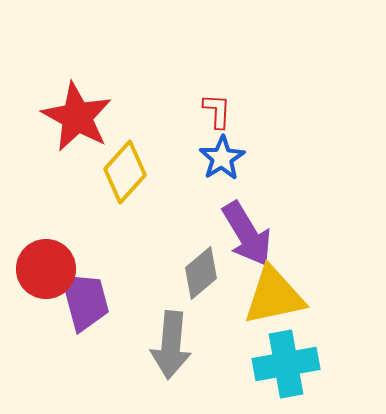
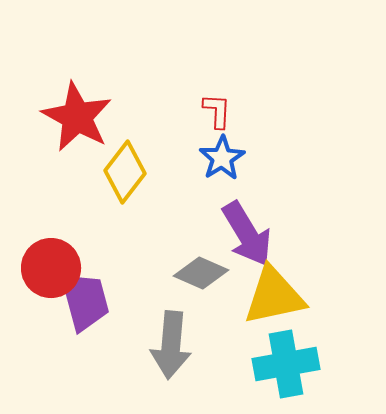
yellow diamond: rotated 4 degrees counterclockwise
red circle: moved 5 px right, 1 px up
gray diamond: rotated 64 degrees clockwise
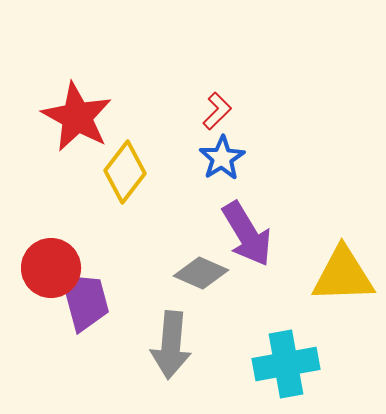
red L-shape: rotated 42 degrees clockwise
yellow triangle: moved 69 px right, 21 px up; rotated 10 degrees clockwise
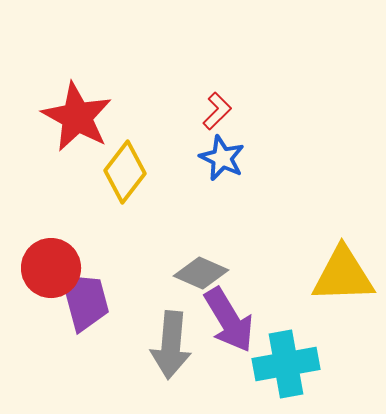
blue star: rotated 15 degrees counterclockwise
purple arrow: moved 18 px left, 86 px down
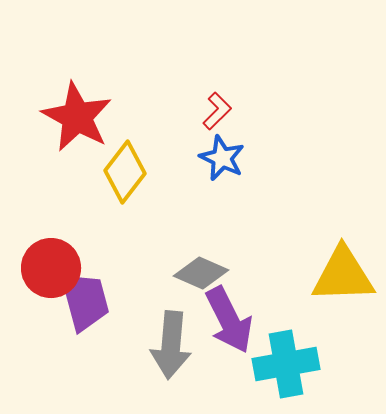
purple arrow: rotated 4 degrees clockwise
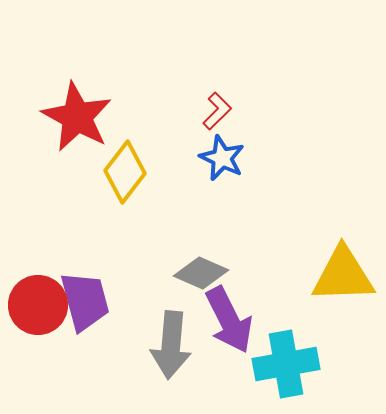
red circle: moved 13 px left, 37 px down
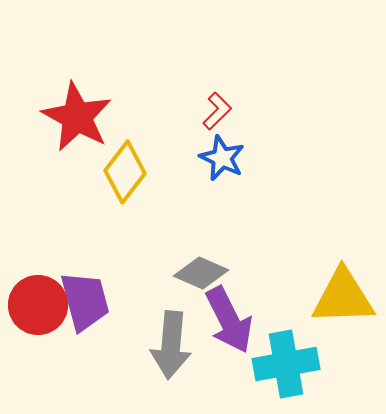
yellow triangle: moved 22 px down
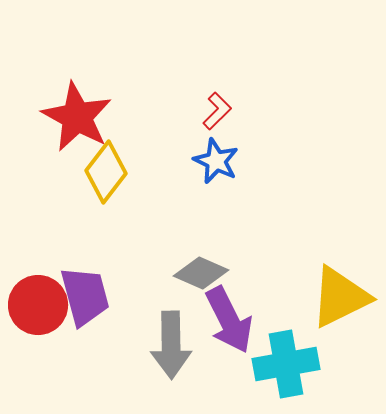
blue star: moved 6 px left, 3 px down
yellow diamond: moved 19 px left
yellow triangle: moved 3 px left; rotated 24 degrees counterclockwise
purple trapezoid: moved 5 px up
gray arrow: rotated 6 degrees counterclockwise
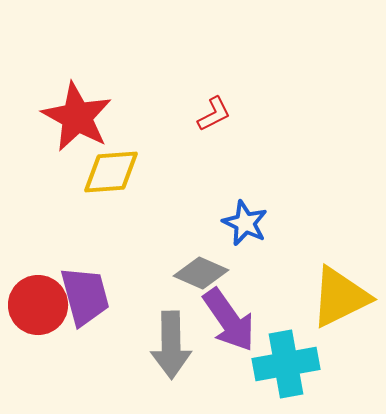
red L-shape: moved 3 px left, 3 px down; rotated 18 degrees clockwise
blue star: moved 29 px right, 62 px down
yellow diamond: moved 5 px right; rotated 48 degrees clockwise
purple arrow: rotated 8 degrees counterclockwise
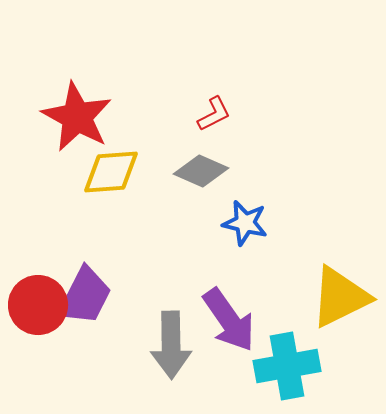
blue star: rotated 12 degrees counterclockwise
gray diamond: moved 102 px up
purple trapezoid: rotated 42 degrees clockwise
cyan cross: moved 1 px right, 2 px down
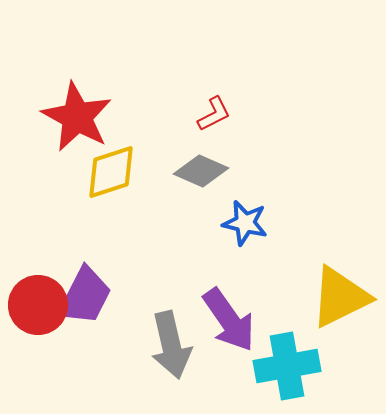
yellow diamond: rotated 14 degrees counterclockwise
gray arrow: rotated 12 degrees counterclockwise
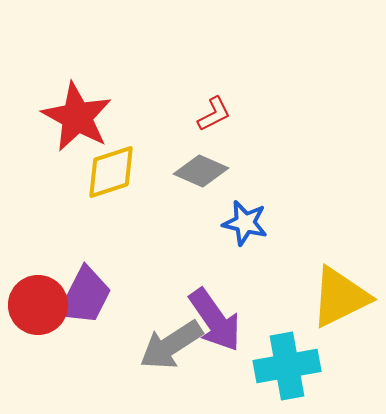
purple arrow: moved 14 px left
gray arrow: rotated 70 degrees clockwise
